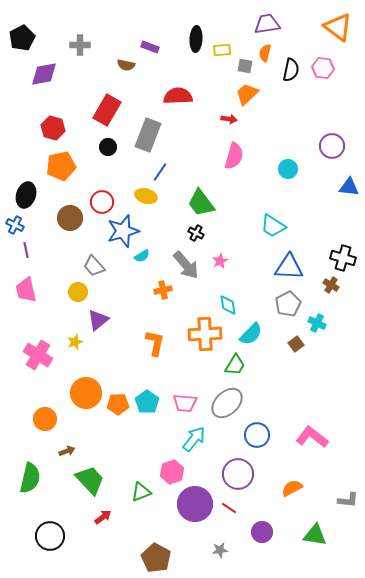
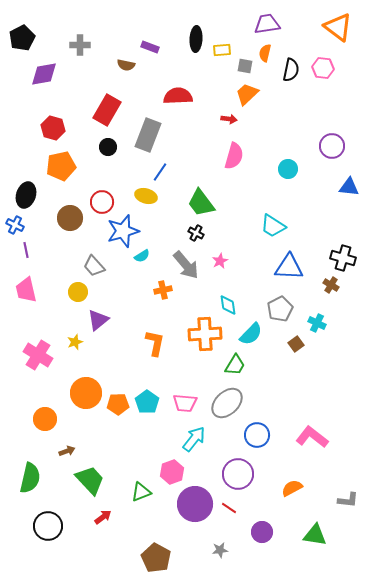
gray pentagon at (288, 304): moved 8 px left, 5 px down
black circle at (50, 536): moved 2 px left, 10 px up
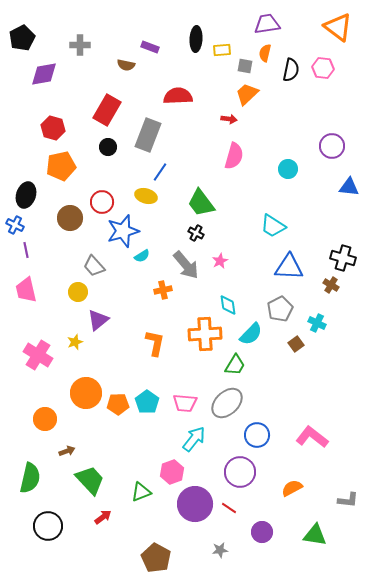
purple circle at (238, 474): moved 2 px right, 2 px up
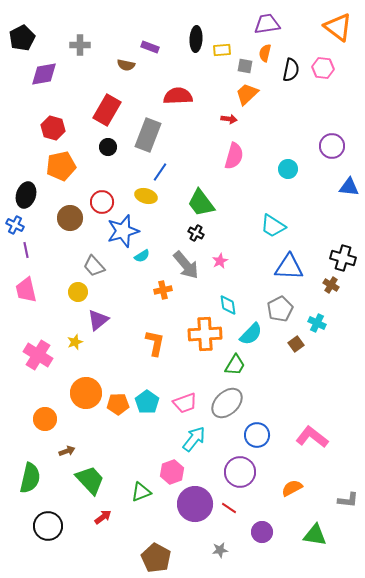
pink trapezoid at (185, 403): rotated 25 degrees counterclockwise
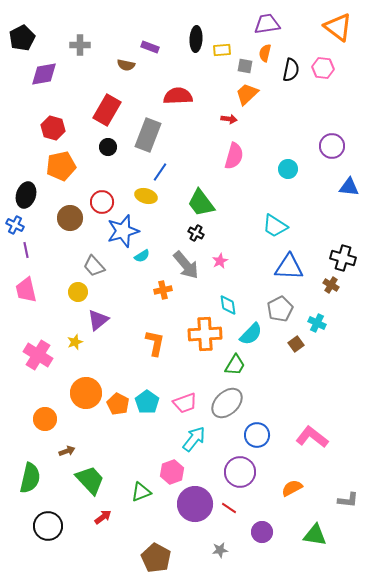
cyan trapezoid at (273, 226): moved 2 px right
orange pentagon at (118, 404): rotated 30 degrees clockwise
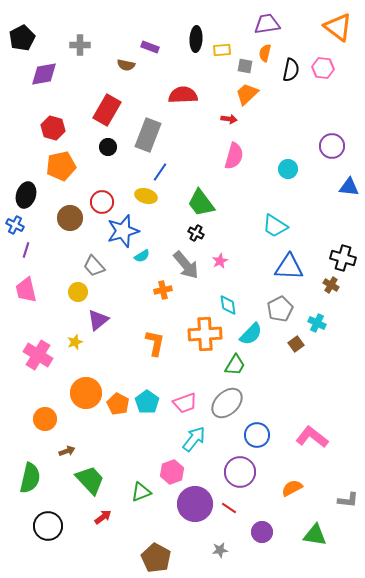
red semicircle at (178, 96): moved 5 px right, 1 px up
purple line at (26, 250): rotated 28 degrees clockwise
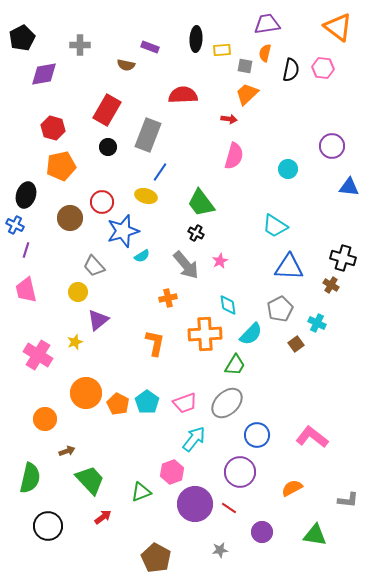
orange cross at (163, 290): moved 5 px right, 8 px down
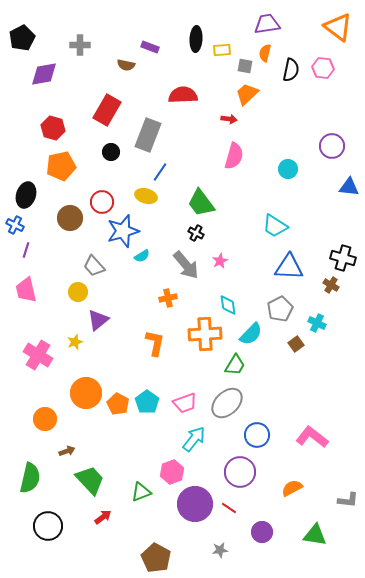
black circle at (108, 147): moved 3 px right, 5 px down
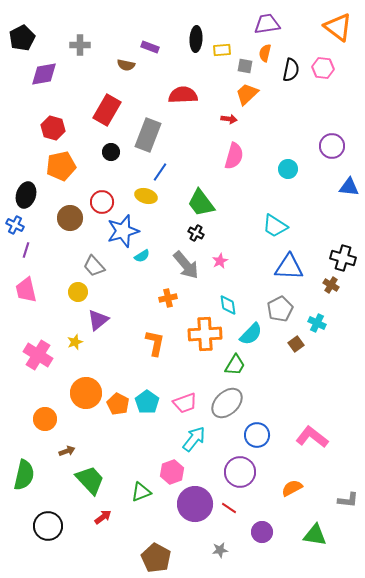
green semicircle at (30, 478): moved 6 px left, 3 px up
